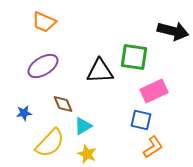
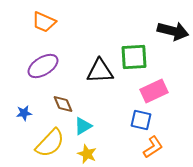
green square: rotated 12 degrees counterclockwise
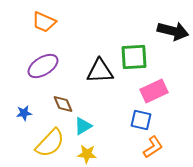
yellow star: rotated 18 degrees counterclockwise
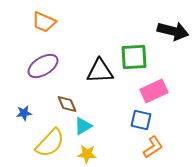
brown diamond: moved 4 px right
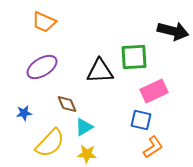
purple ellipse: moved 1 px left, 1 px down
cyan triangle: moved 1 px right, 1 px down
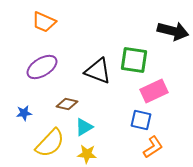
green square: moved 3 px down; rotated 12 degrees clockwise
black triangle: moved 2 px left; rotated 24 degrees clockwise
brown diamond: rotated 55 degrees counterclockwise
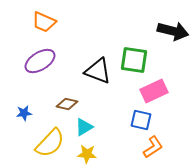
purple ellipse: moved 2 px left, 6 px up
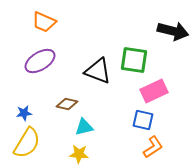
blue square: moved 2 px right
cyan triangle: rotated 18 degrees clockwise
yellow semicircle: moved 23 px left; rotated 12 degrees counterclockwise
yellow star: moved 8 px left
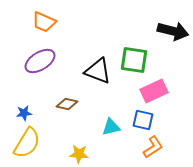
cyan triangle: moved 27 px right
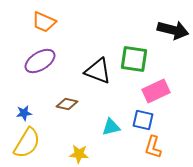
black arrow: moved 1 px up
green square: moved 1 px up
pink rectangle: moved 2 px right
orange L-shape: rotated 140 degrees clockwise
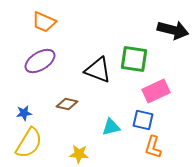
black triangle: moved 1 px up
yellow semicircle: moved 2 px right
